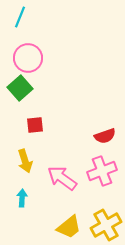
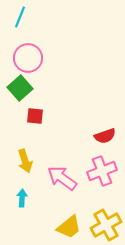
red square: moved 9 px up; rotated 12 degrees clockwise
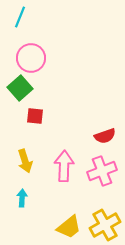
pink circle: moved 3 px right
pink arrow: moved 2 px right, 12 px up; rotated 56 degrees clockwise
yellow cross: moved 1 px left
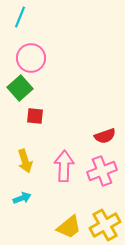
cyan arrow: rotated 66 degrees clockwise
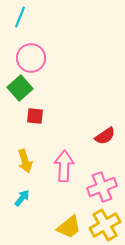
red semicircle: rotated 15 degrees counterclockwise
pink cross: moved 16 px down
cyan arrow: rotated 30 degrees counterclockwise
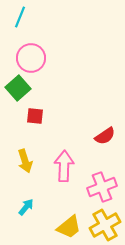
green square: moved 2 px left
cyan arrow: moved 4 px right, 9 px down
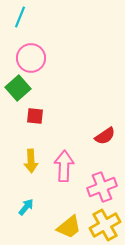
yellow arrow: moved 6 px right; rotated 15 degrees clockwise
